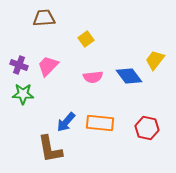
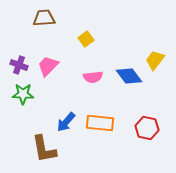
brown L-shape: moved 6 px left
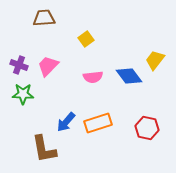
orange rectangle: moved 2 px left; rotated 24 degrees counterclockwise
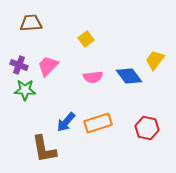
brown trapezoid: moved 13 px left, 5 px down
green star: moved 2 px right, 4 px up
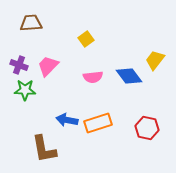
blue arrow: moved 1 px right, 2 px up; rotated 60 degrees clockwise
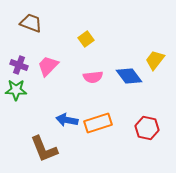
brown trapezoid: rotated 25 degrees clockwise
green star: moved 9 px left
brown L-shape: rotated 12 degrees counterclockwise
